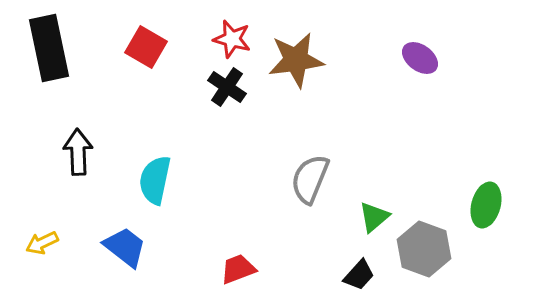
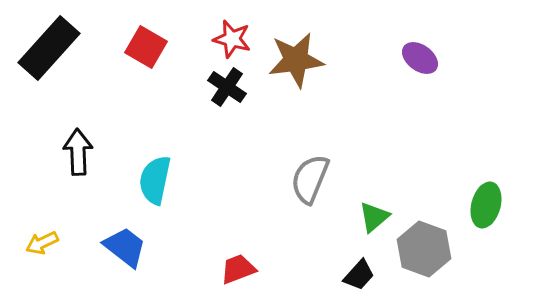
black rectangle: rotated 54 degrees clockwise
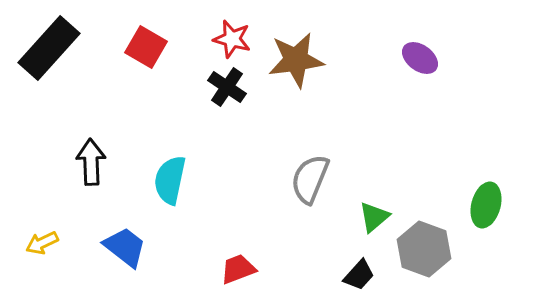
black arrow: moved 13 px right, 10 px down
cyan semicircle: moved 15 px right
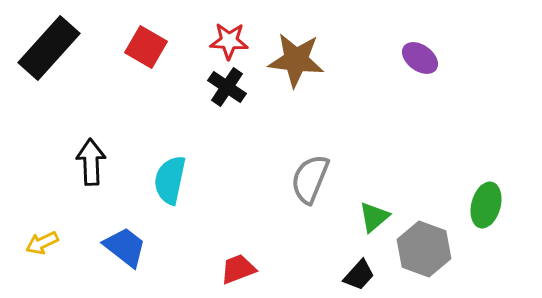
red star: moved 3 px left, 2 px down; rotated 12 degrees counterclockwise
brown star: rotated 14 degrees clockwise
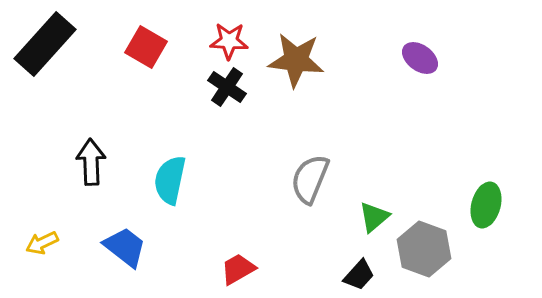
black rectangle: moved 4 px left, 4 px up
red trapezoid: rotated 9 degrees counterclockwise
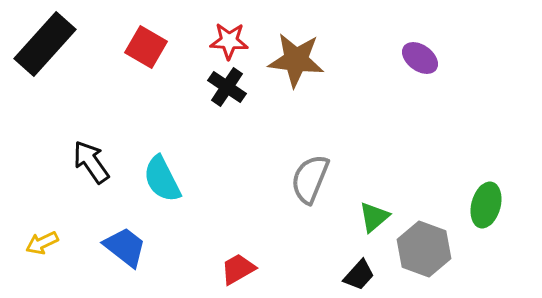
black arrow: rotated 33 degrees counterclockwise
cyan semicircle: moved 8 px left, 1 px up; rotated 39 degrees counterclockwise
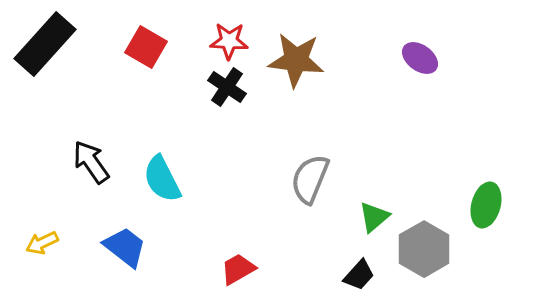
gray hexagon: rotated 10 degrees clockwise
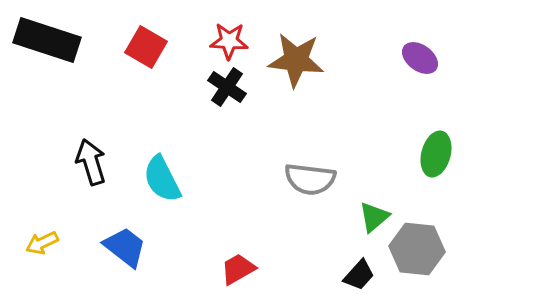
black rectangle: moved 2 px right, 4 px up; rotated 66 degrees clockwise
black arrow: rotated 18 degrees clockwise
gray semicircle: rotated 105 degrees counterclockwise
green ellipse: moved 50 px left, 51 px up
gray hexagon: moved 7 px left; rotated 24 degrees counterclockwise
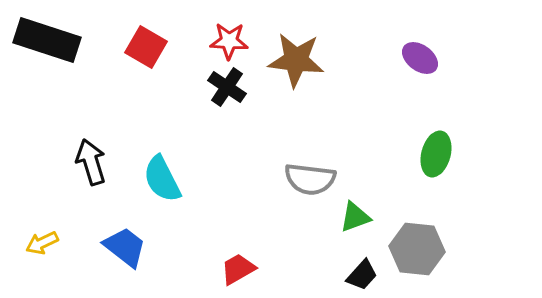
green triangle: moved 19 px left; rotated 20 degrees clockwise
black trapezoid: moved 3 px right
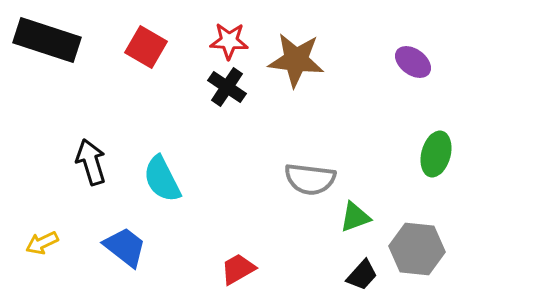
purple ellipse: moved 7 px left, 4 px down
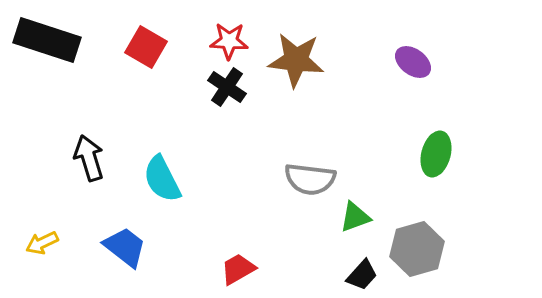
black arrow: moved 2 px left, 4 px up
gray hexagon: rotated 22 degrees counterclockwise
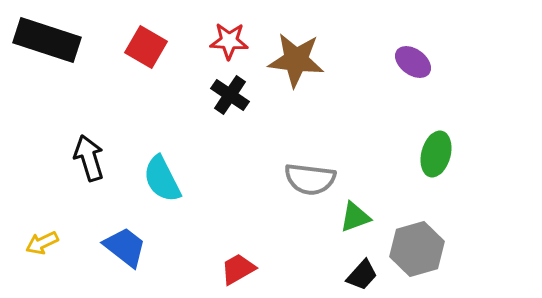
black cross: moved 3 px right, 8 px down
